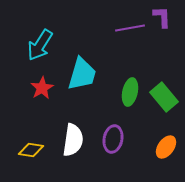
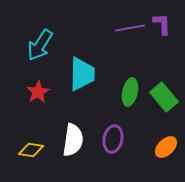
purple L-shape: moved 7 px down
cyan trapezoid: rotated 15 degrees counterclockwise
red star: moved 4 px left, 4 px down
orange ellipse: rotated 10 degrees clockwise
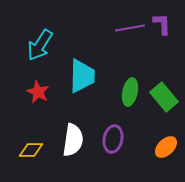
cyan trapezoid: moved 2 px down
red star: rotated 15 degrees counterclockwise
yellow diamond: rotated 10 degrees counterclockwise
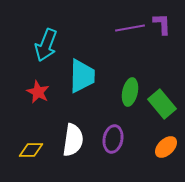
cyan arrow: moved 6 px right; rotated 12 degrees counterclockwise
green rectangle: moved 2 px left, 7 px down
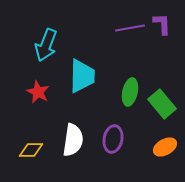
orange ellipse: moved 1 px left; rotated 15 degrees clockwise
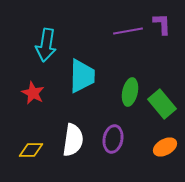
purple line: moved 2 px left, 3 px down
cyan arrow: rotated 12 degrees counterclockwise
red star: moved 5 px left, 1 px down
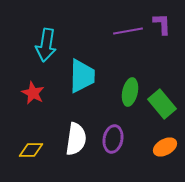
white semicircle: moved 3 px right, 1 px up
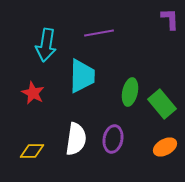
purple L-shape: moved 8 px right, 5 px up
purple line: moved 29 px left, 2 px down
yellow diamond: moved 1 px right, 1 px down
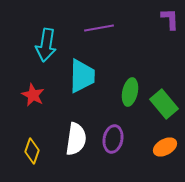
purple line: moved 5 px up
red star: moved 2 px down
green rectangle: moved 2 px right
yellow diamond: rotated 70 degrees counterclockwise
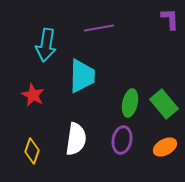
green ellipse: moved 11 px down
purple ellipse: moved 9 px right, 1 px down
